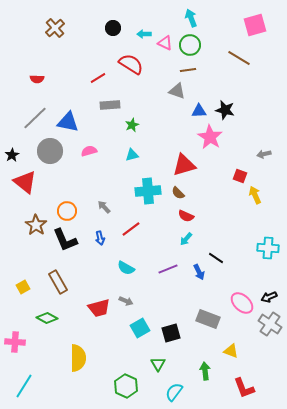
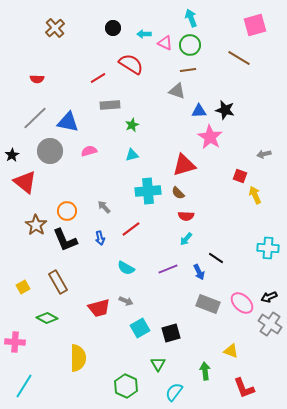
red semicircle at (186, 216): rotated 21 degrees counterclockwise
gray rectangle at (208, 319): moved 15 px up
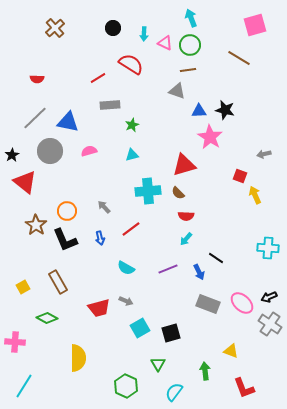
cyan arrow at (144, 34): rotated 88 degrees counterclockwise
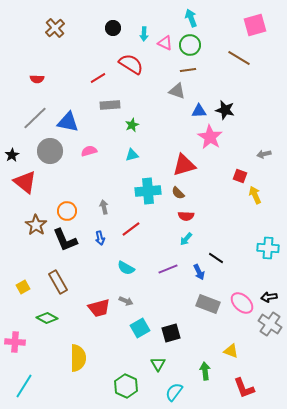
gray arrow at (104, 207): rotated 32 degrees clockwise
black arrow at (269, 297): rotated 14 degrees clockwise
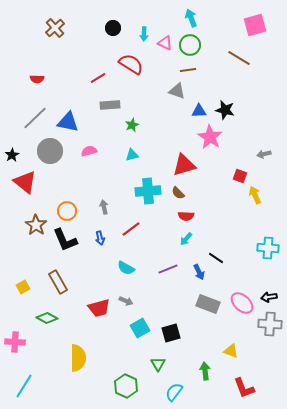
gray cross at (270, 324): rotated 30 degrees counterclockwise
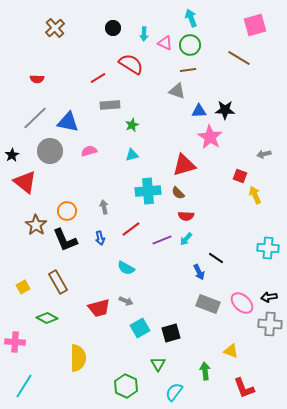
black star at (225, 110): rotated 12 degrees counterclockwise
purple line at (168, 269): moved 6 px left, 29 px up
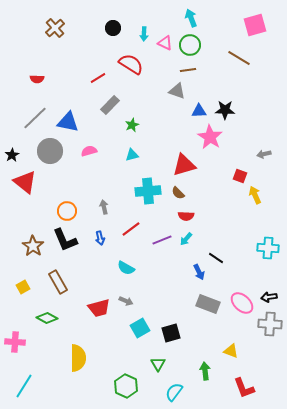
gray rectangle at (110, 105): rotated 42 degrees counterclockwise
brown star at (36, 225): moved 3 px left, 21 px down
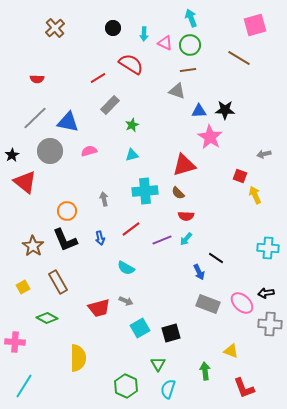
cyan cross at (148, 191): moved 3 px left
gray arrow at (104, 207): moved 8 px up
black arrow at (269, 297): moved 3 px left, 4 px up
cyan semicircle at (174, 392): moved 6 px left, 3 px up; rotated 18 degrees counterclockwise
